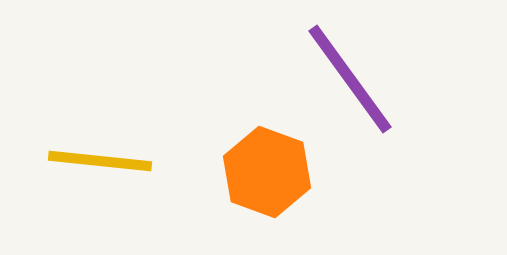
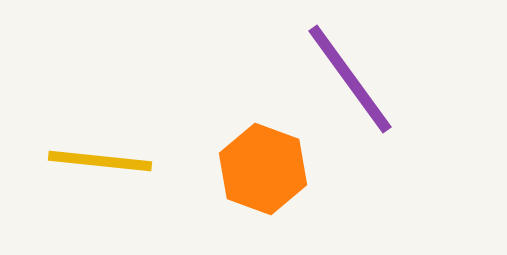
orange hexagon: moved 4 px left, 3 px up
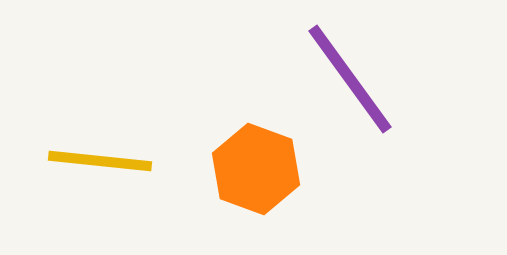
orange hexagon: moved 7 px left
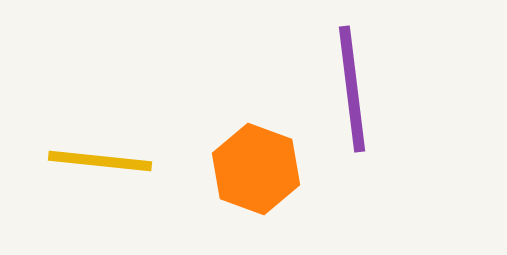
purple line: moved 2 px right, 10 px down; rotated 29 degrees clockwise
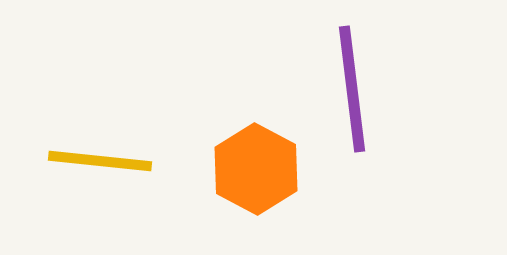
orange hexagon: rotated 8 degrees clockwise
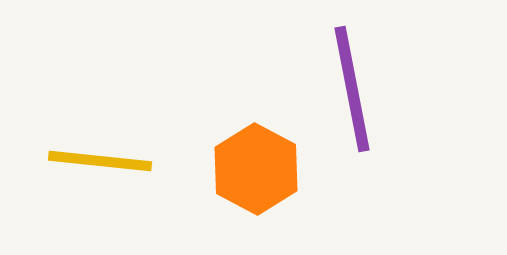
purple line: rotated 4 degrees counterclockwise
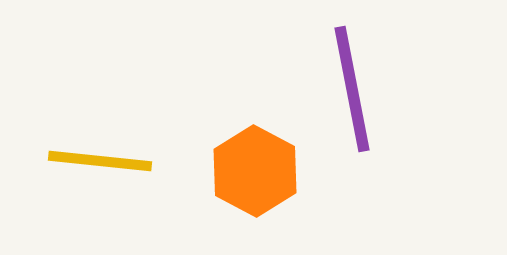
orange hexagon: moved 1 px left, 2 px down
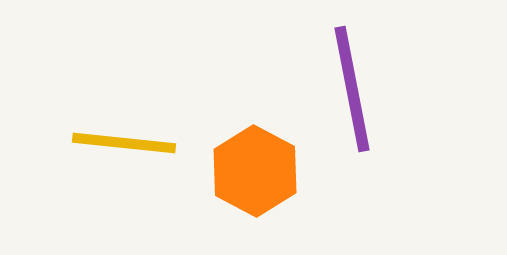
yellow line: moved 24 px right, 18 px up
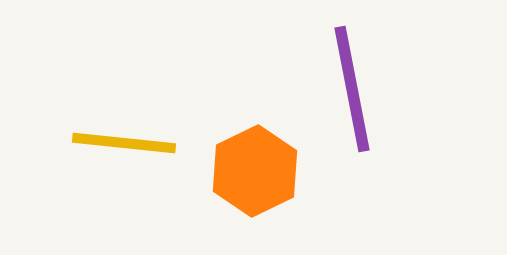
orange hexagon: rotated 6 degrees clockwise
